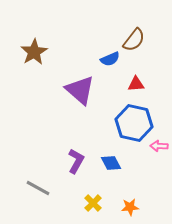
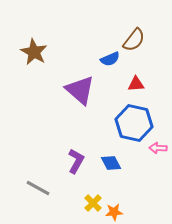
brown star: rotated 12 degrees counterclockwise
pink arrow: moved 1 px left, 2 px down
orange star: moved 16 px left, 5 px down
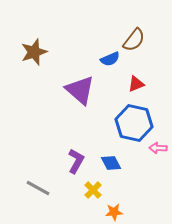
brown star: rotated 24 degrees clockwise
red triangle: rotated 18 degrees counterclockwise
yellow cross: moved 13 px up
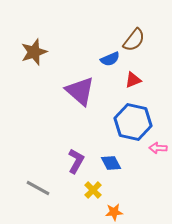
red triangle: moved 3 px left, 4 px up
purple triangle: moved 1 px down
blue hexagon: moved 1 px left, 1 px up
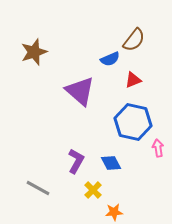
pink arrow: rotated 78 degrees clockwise
